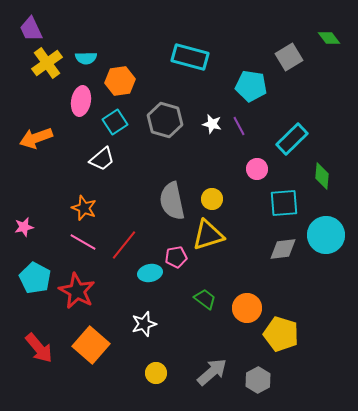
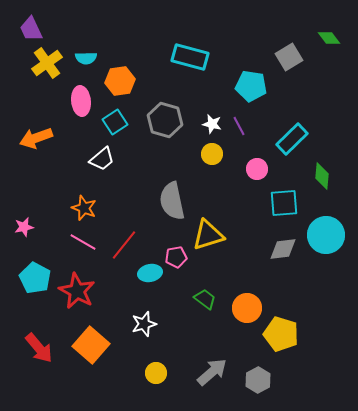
pink ellipse at (81, 101): rotated 16 degrees counterclockwise
yellow circle at (212, 199): moved 45 px up
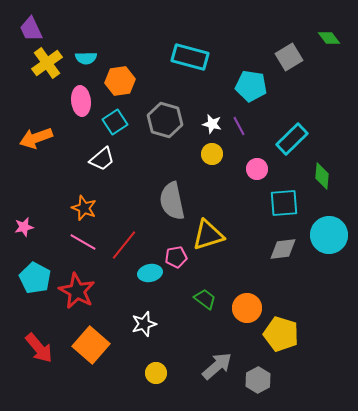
cyan circle at (326, 235): moved 3 px right
gray arrow at (212, 372): moved 5 px right, 6 px up
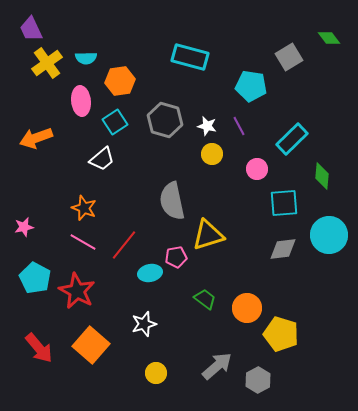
white star at (212, 124): moved 5 px left, 2 px down
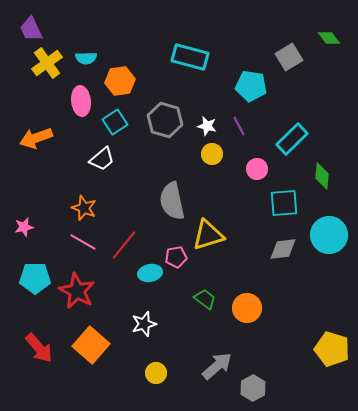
cyan pentagon at (35, 278): rotated 28 degrees counterclockwise
yellow pentagon at (281, 334): moved 51 px right, 15 px down
gray hexagon at (258, 380): moved 5 px left, 8 px down
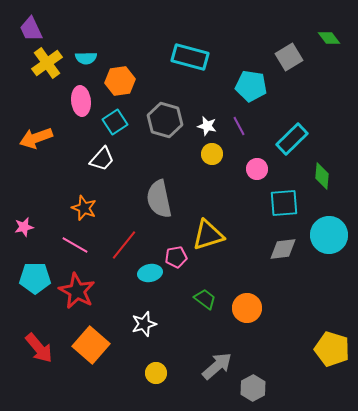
white trapezoid at (102, 159): rotated 8 degrees counterclockwise
gray semicircle at (172, 201): moved 13 px left, 2 px up
pink line at (83, 242): moved 8 px left, 3 px down
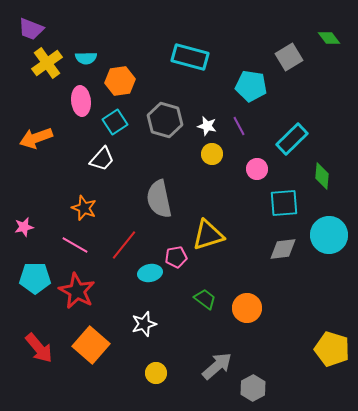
purple trapezoid at (31, 29): rotated 44 degrees counterclockwise
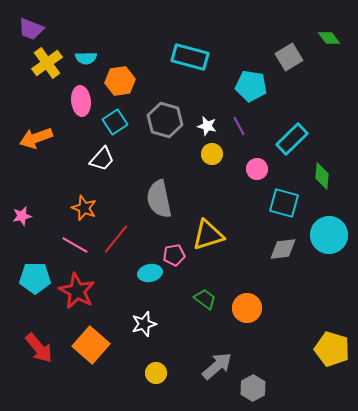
cyan square at (284, 203): rotated 20 degrees clockwise
pink star at (24, 227): moved 2 px left, 11 px up
red line at (124, 245): moved 8 px left, 6 px up
pink pentagon at (176, 257): moved 2 px left, 2 px up
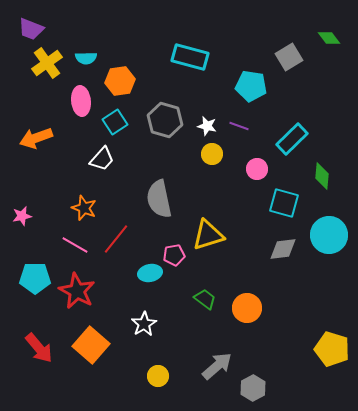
purple line at (239, 126): rotated 42 degrees counterclockwise
white star at (144, 324): rotated 15 degrees counterclockwise
yellow circle at (156, 373): moved 2 px right, 3 px down
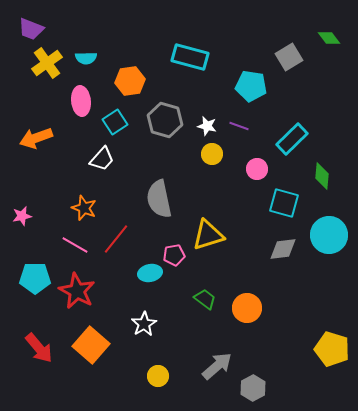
orange hexagon at (120, 81): moved 10 px right
